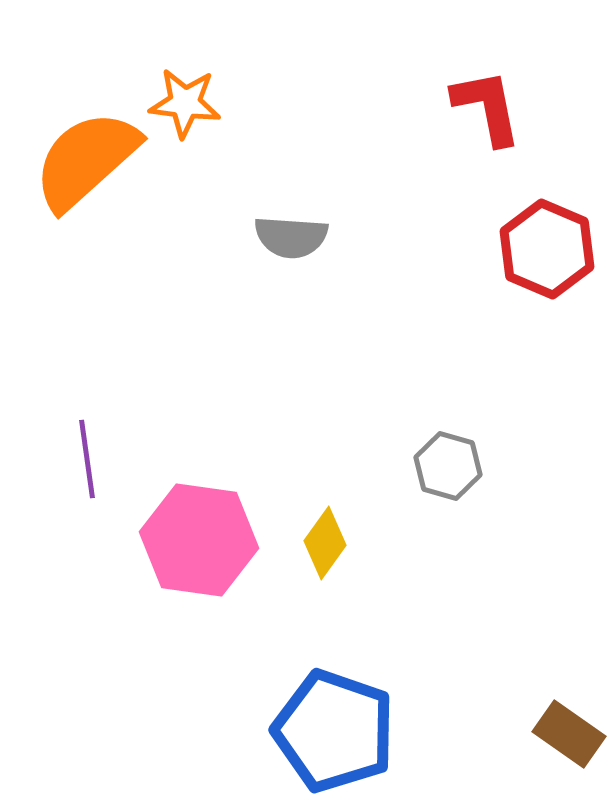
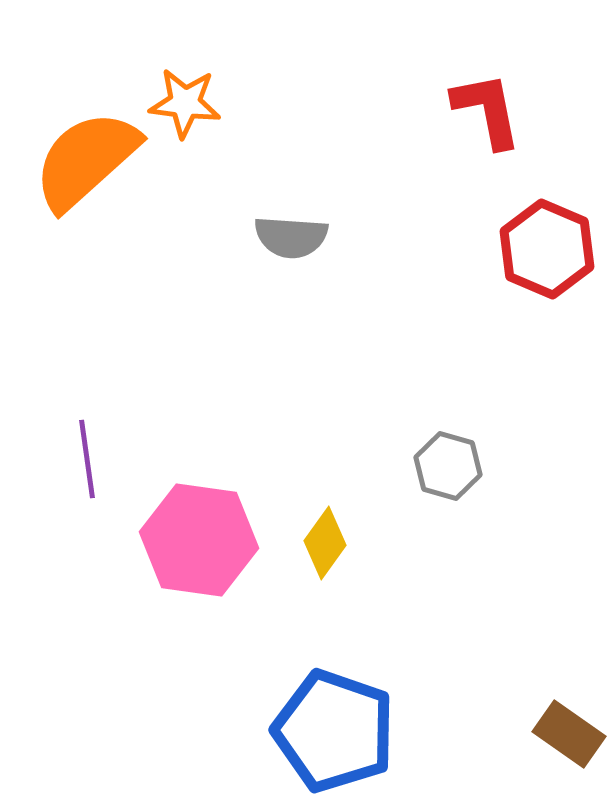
red L-shape: moved 3 px down
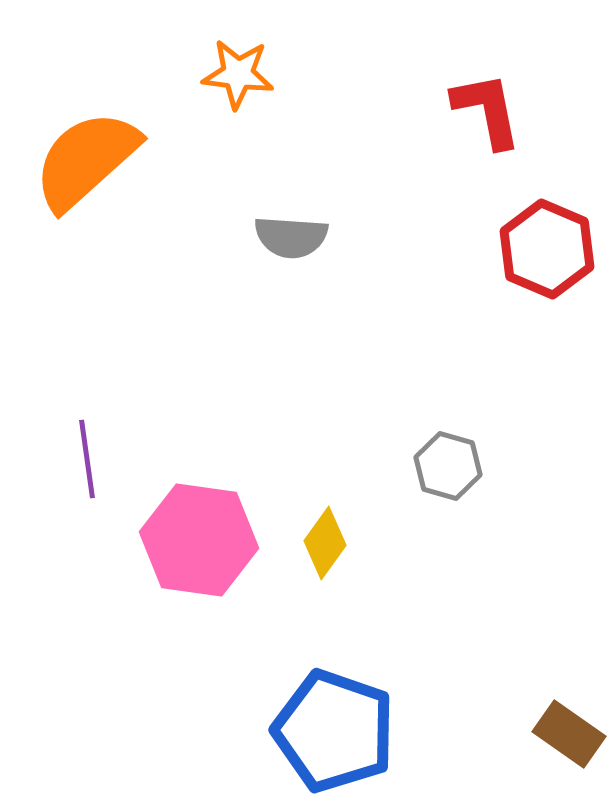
orange star: moved 53 px right, 29 px up
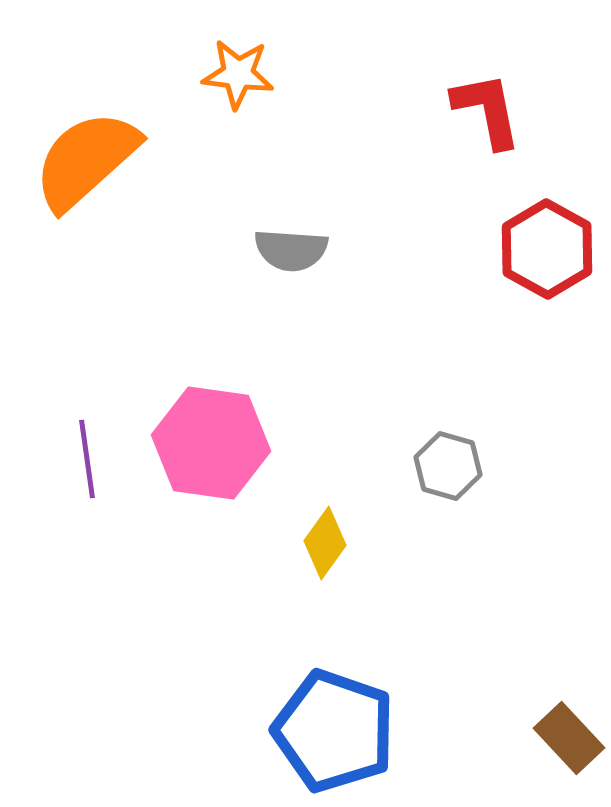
gray semicircle: moved 13 px down
red hexagon: rotated 6 degrees clockwise
pink hexagon: moved 12 px right, 97 px up
brown rectangle: moved 4 px down; rotated 12 degrees clockwise
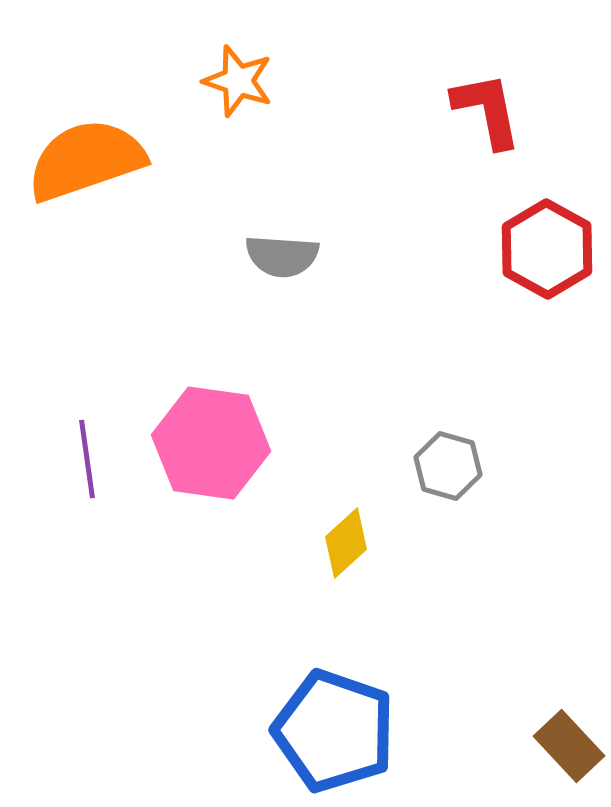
orange star: moved 7 px down; rotated 12 degrees clockwise
orange semicircle: rotated 23 degrees clockwise
gray semicircle: moved 9 px left, 6 px down
yellow diamond: moved 21 px right; rotated 12 degrees clockwise
brown rectangle: moved 8 px down
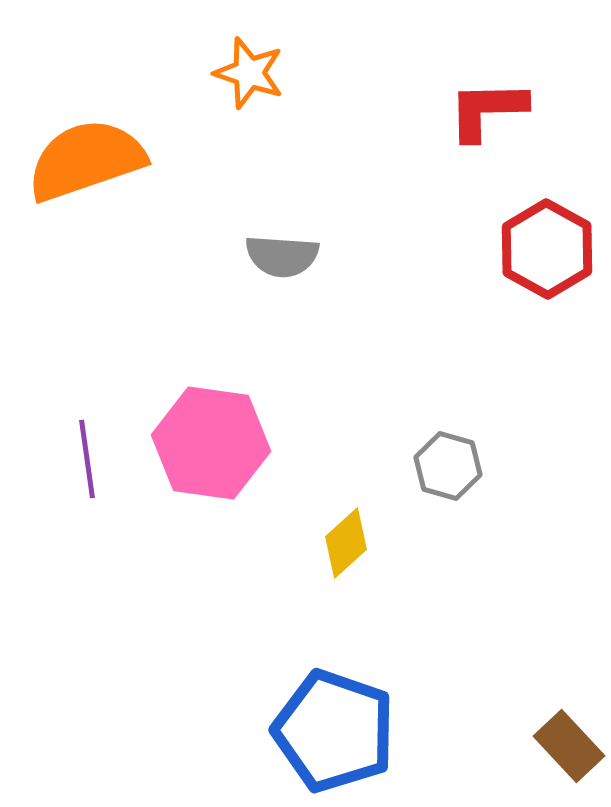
orange star: moved 11 px right, 8 px up
red L-shape: rotated 80 degrees counterclockwise
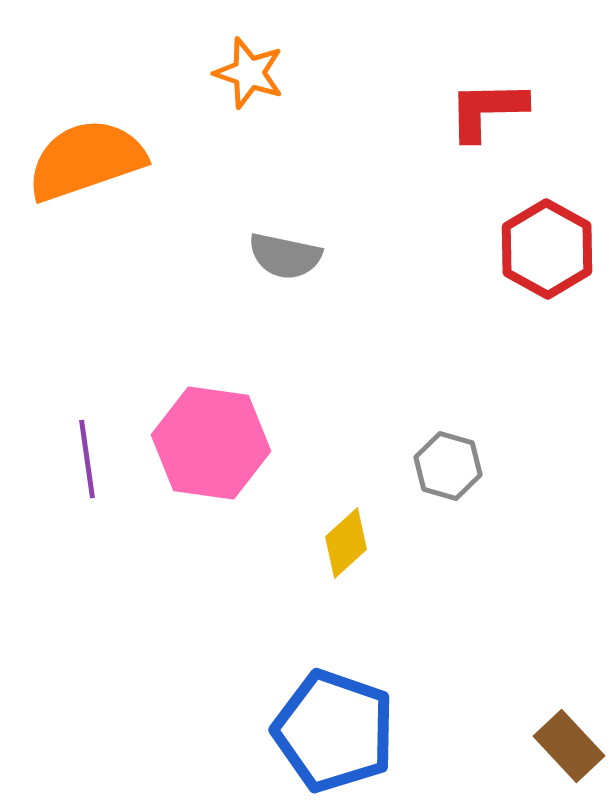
gray semicircle: moved 3 px right; rotated 8 degrees clockwise
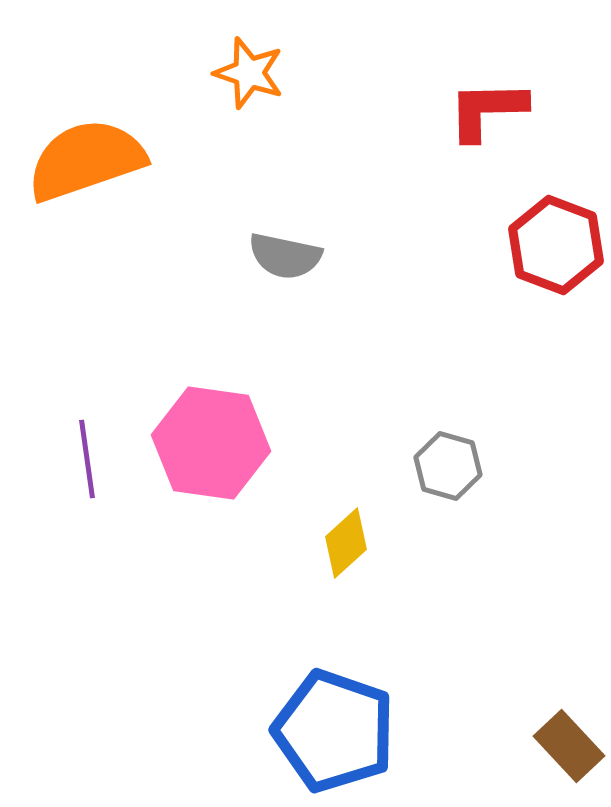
red hexagon: moved 9 px right, 4 px up; rotated 8 degrees counterclockwise
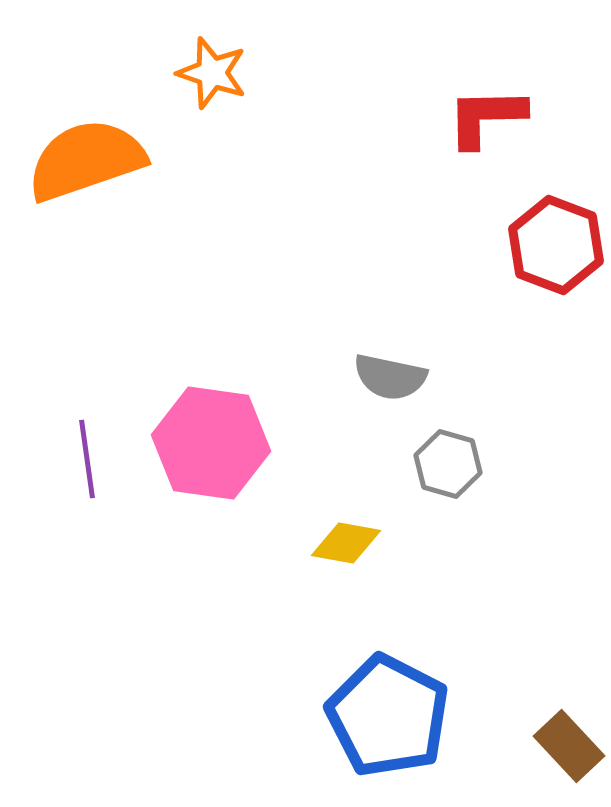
orange star: moved 37 px left
red L-shape: moved 1 px left, 7 px down
gray semicircle: moved 105 px right, 121 px down
gray hexagon: moved 2 px up
yellow diamond: rotated 52 degrees clockwise
blue pentagon: moved 54 px right, 15 px up; rotated 8 degrees clockwise
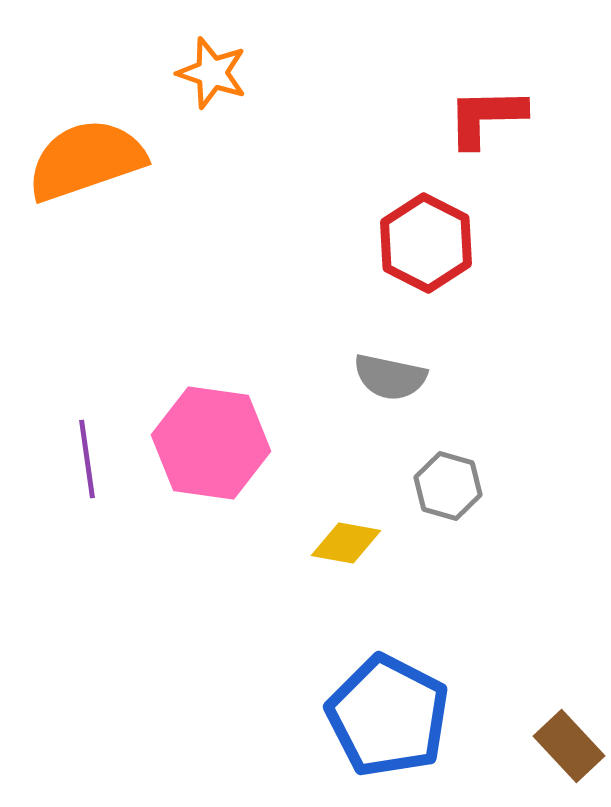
red hexagon: moved 130 px left, 2 px up; rotated 6 degrees clockwise
gray hexagon: moved 22 px down
